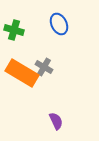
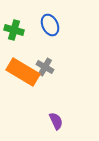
blue ellipse: moved 9 px left, 1 px down
gray cross: moved 1 px right
orange rectangle: moved 1 px right, 1 px up
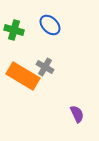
blue ellipse: rotated 20 degrees counterclockwise
orange rectangle: moved 4 px down
purple semicircle: moved 21 px right, 7 px up
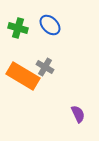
green cross: moved 4 px right, 2 px up
purple semicircle: moved 1 px right
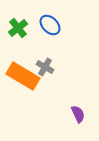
green cross: rotated 36 degrees clockwise
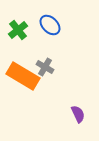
green cross: moved 2 px down
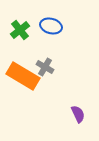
blue ellipse: moved 1 px right, 1 px down; rotated 30 degrees counterclockwise
green cross: moved 2 px right
